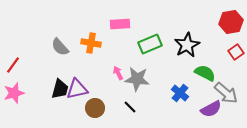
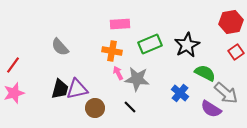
orange cross: moved 21 px right, 8 px down
purple semicircle: rotated 60 degrees clockwise
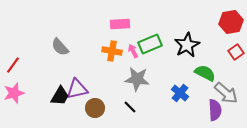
pink arrow: moved 15 px right, 22 px up
black trapezoid: moved 7 px down; rotated 15 degrees clockwise
purple semicircle: moved 4 px right, 1 px down; rotated 125 degrees counterclockwise
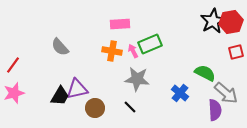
black star: moved 26 px right, 24 px up
red square: rotated 21 degrees clockwise
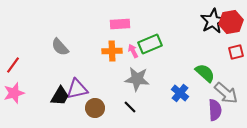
orange cross: rotated 12 degrees counterclockwise
green semicircle: rotated 15 degrees clockwise
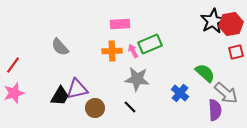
red hexagon: moved 2 px down
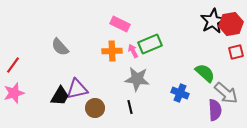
pink rectangle: rotated 30 degrees clockwise
blue cross: rotated 18 degrees counterclockwise
black line: rotated 32 degrees clockwise
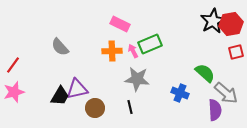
pink star: moved 1 px up
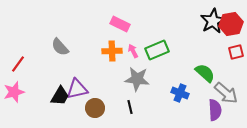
green rectangle: moved 7 px right, 6 px down
red line: moved 5 px right, 1 px up
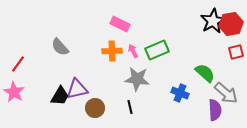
pink star: rotated 25 degrees counterclockwise
